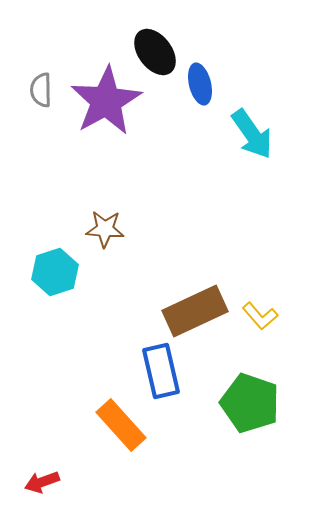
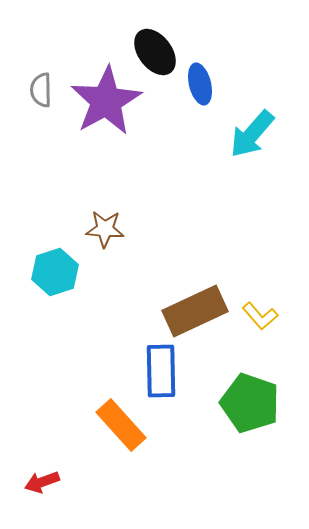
cyan arrow: rotated 76 degrees clockwise
blue rectangle: rotated 12 degrees clockwise
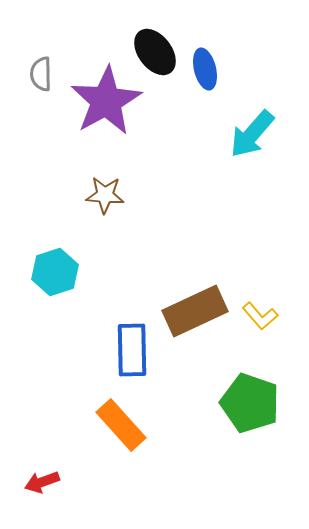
blue ellipse: moved 5 px right, 15 px up
gray semicircle: moved 16 px up
brown star: moved 34 px up
blue rectangle: moved 29 px left, 21 px up
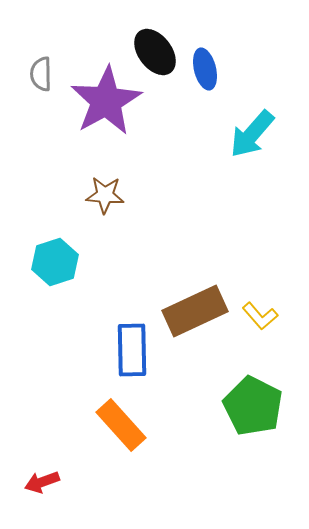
cyan hexagon: moved 10 px up
green pentagon: moved 3 px right, 3 px down; rotated 8 degrees clockwise
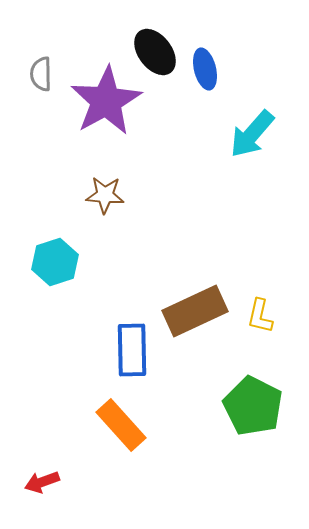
yellow L-shape: rotated 54 degrees clockwise
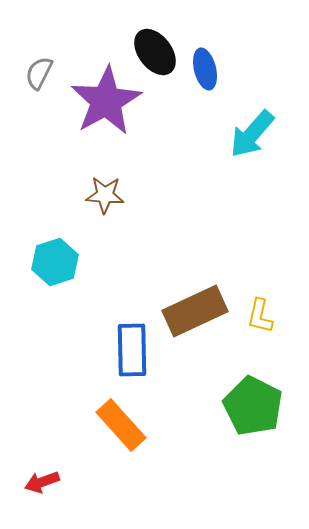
gray semicircle: moved 2 px left, 1 px up; rotated 28 degrees clockwise
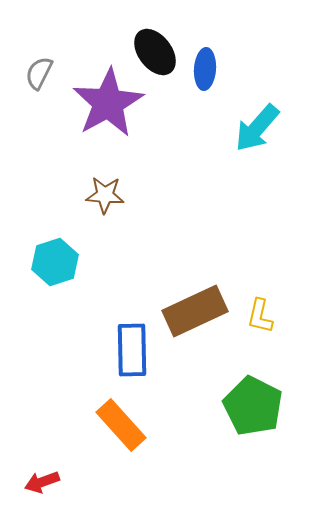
blue ellipse: rotated 18 degrees clockwise
purple star: moved 2 px right, 2 px down
cyan arrow: moved 5 px right, 6 px up
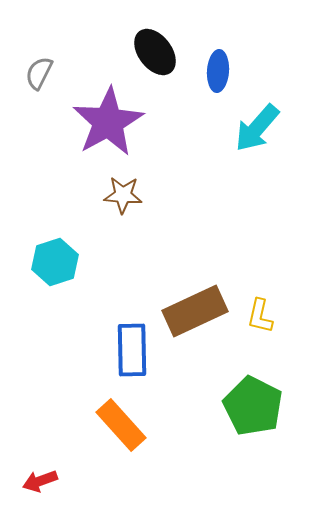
blue ellipse: moved 13 px right, 2 px down
purple star: moved 19 px down
brown star: moved 18 px right
red arrow: moved 2 px left, 1 px up
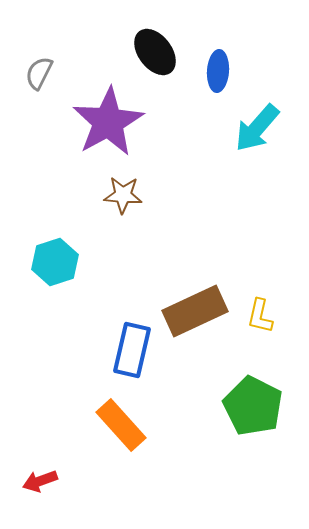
blue rectangle: rotated 14 degrees clockwise
